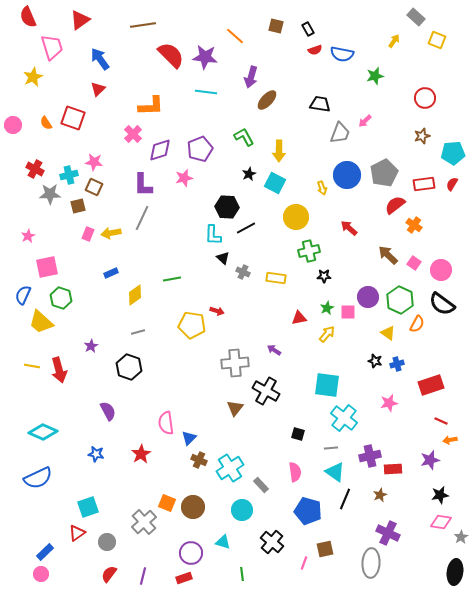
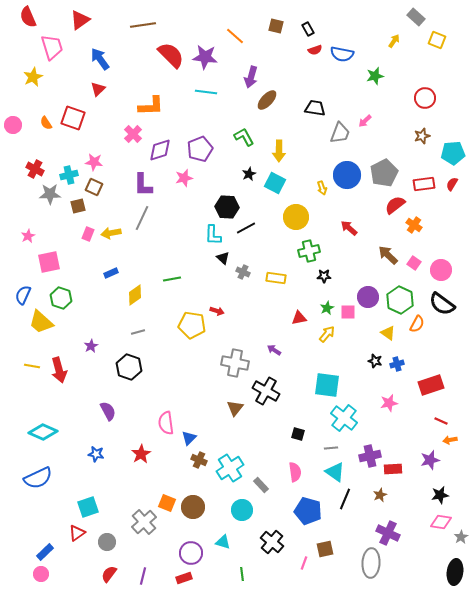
black trapezoid at (320, 104): moved 5 px left, 4 px down
pink square at (47, 267): moved 2 px right, 5 px up
gray cross at (235, 363): rotated 16 degrees clockwise
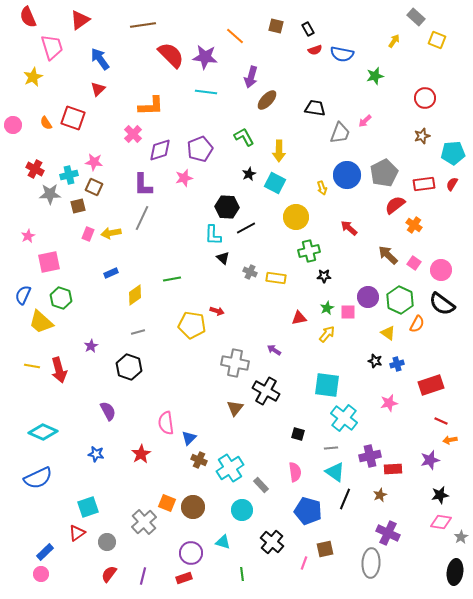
gray cross at (243, 272): moved 7 px right
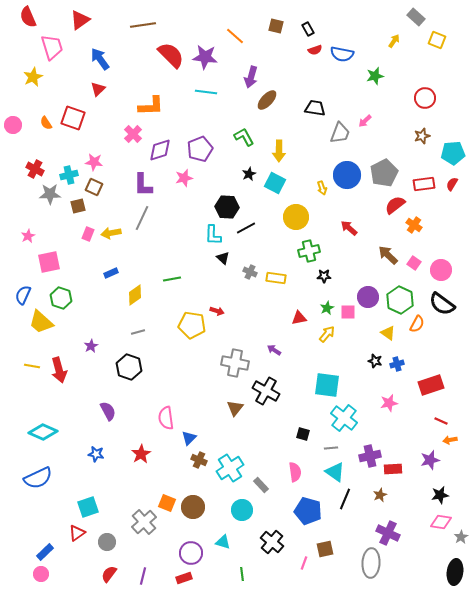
pink semicircle at (166, 423): moved 5 px up
black square at (298, 434): moved 5 px right
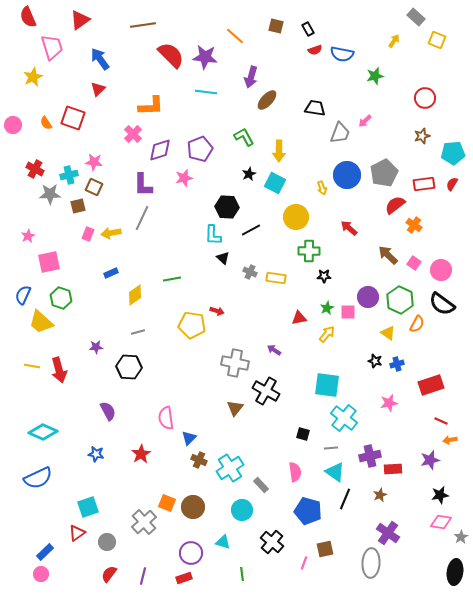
black line at (246, 228): moved 5 px right, 2 px down
green cross at (309, 251): rotated 15 degrees clockwise
purple star at (91, 346): moved 5 px right, 1 px down; rotated 24 degrees clockwise
black hexagon at (129, 367): rotated 15 degrees counterclockwise
purple cross at (388, 533): rotated 10 degrees clockwise
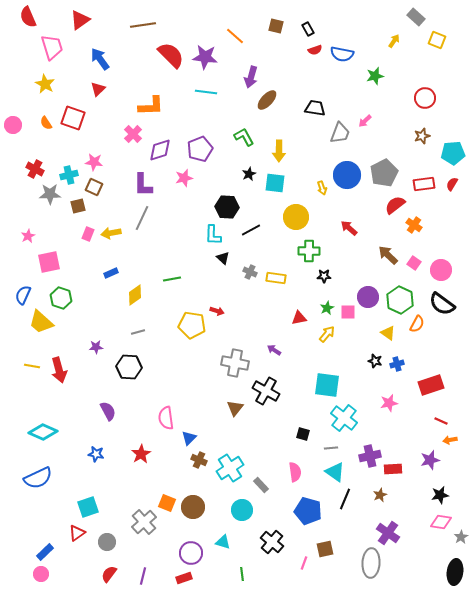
yellow star at (33, 77): moved 12 px right, 7 px down; rotated 18 degrees counterclockwise
cyan square at (275, 183): rotated 20 degrees counterclockwise
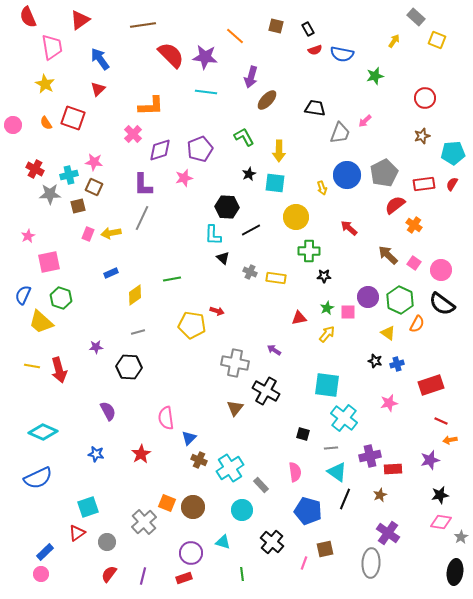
pink trapezoid at (52, 47): rotated 8 degrees clockwise
cyan triangle at (335, 472): moved 2 px right
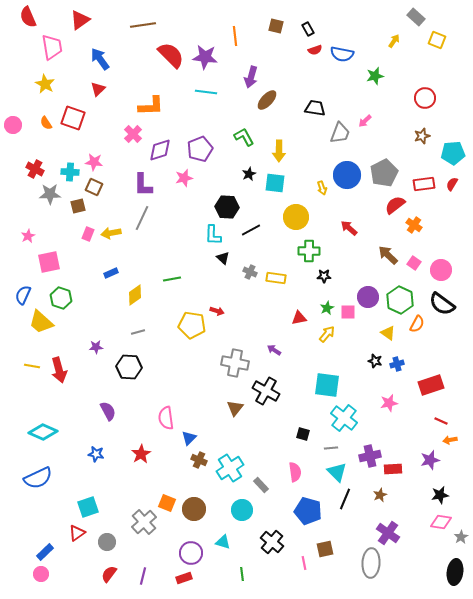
orange line at (235, 36): rotated 42 degrees clockwise
cyan cross at (69, 175): moved 1 px right, 3 px up; rotated 18 degrees clockwise
cyan triangle at (337, 472): rotated 10 degrees clockwise
brown circle at (193, 507): moved 1 px right, 2 px down
pink line at (304, 563): rotated 32 degrees counterclockwise
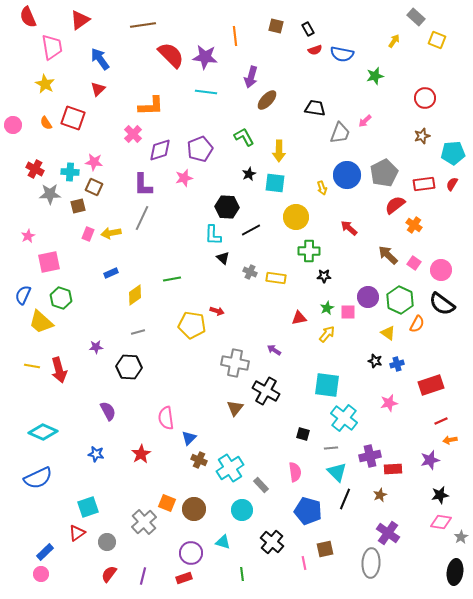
red line at (441, 421): rotated 48 degrees counterclockwise
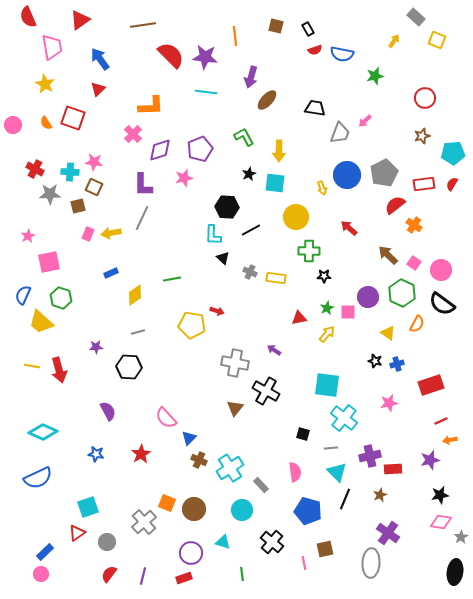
green hexagon at (400, 300): moved 2 px right, 7 px up
pink semicircle at (166, 418): rotated 35 degrees counterclockwise
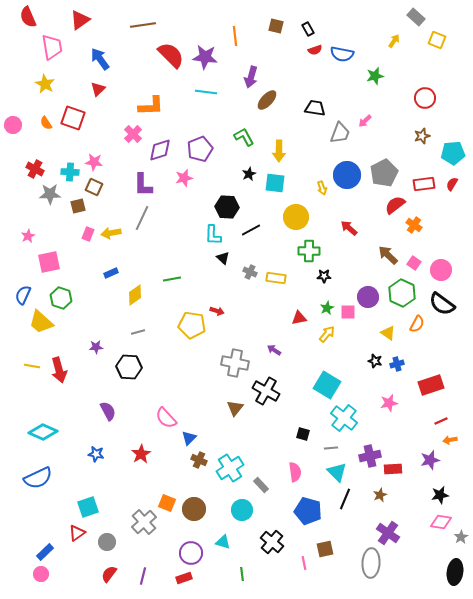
cyan square at (327, 385): rotated 24 degrees clockwise
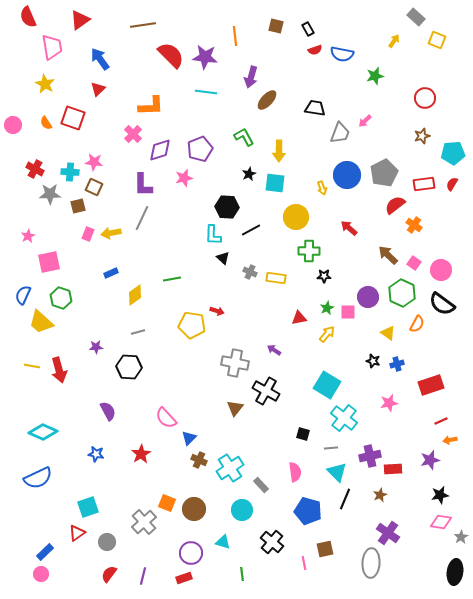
black star at (375, 361): moved 2 px left
